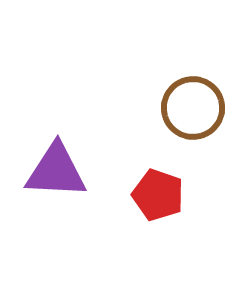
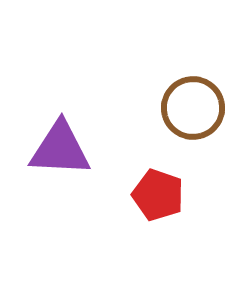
purple triangle: moved 4 px right, 22 px up
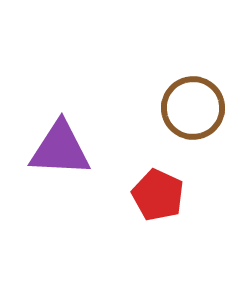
red pentagon: rotated 6 degrees clockwise
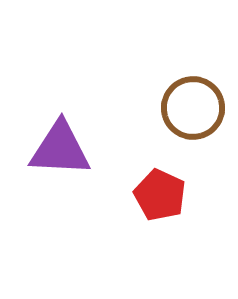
red pentagon: moved 2 px right
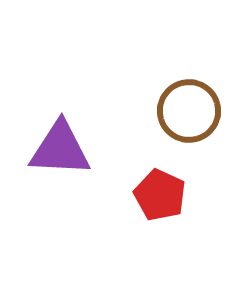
brown circle: moved 4 px left, 3 px down
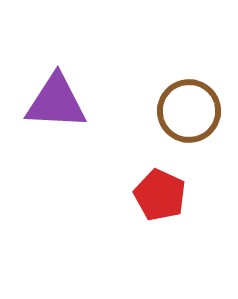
purple triangle: moved 4 px left, 47 px up
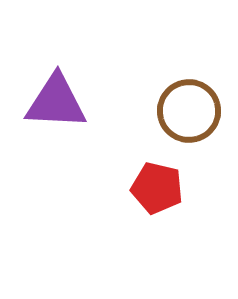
red pentagon: moved 3 px left, 7 px up; rotated 12 degrees counterclockwise
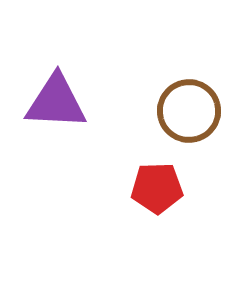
red pentagon: rotated 15 degrees counterclockwise
